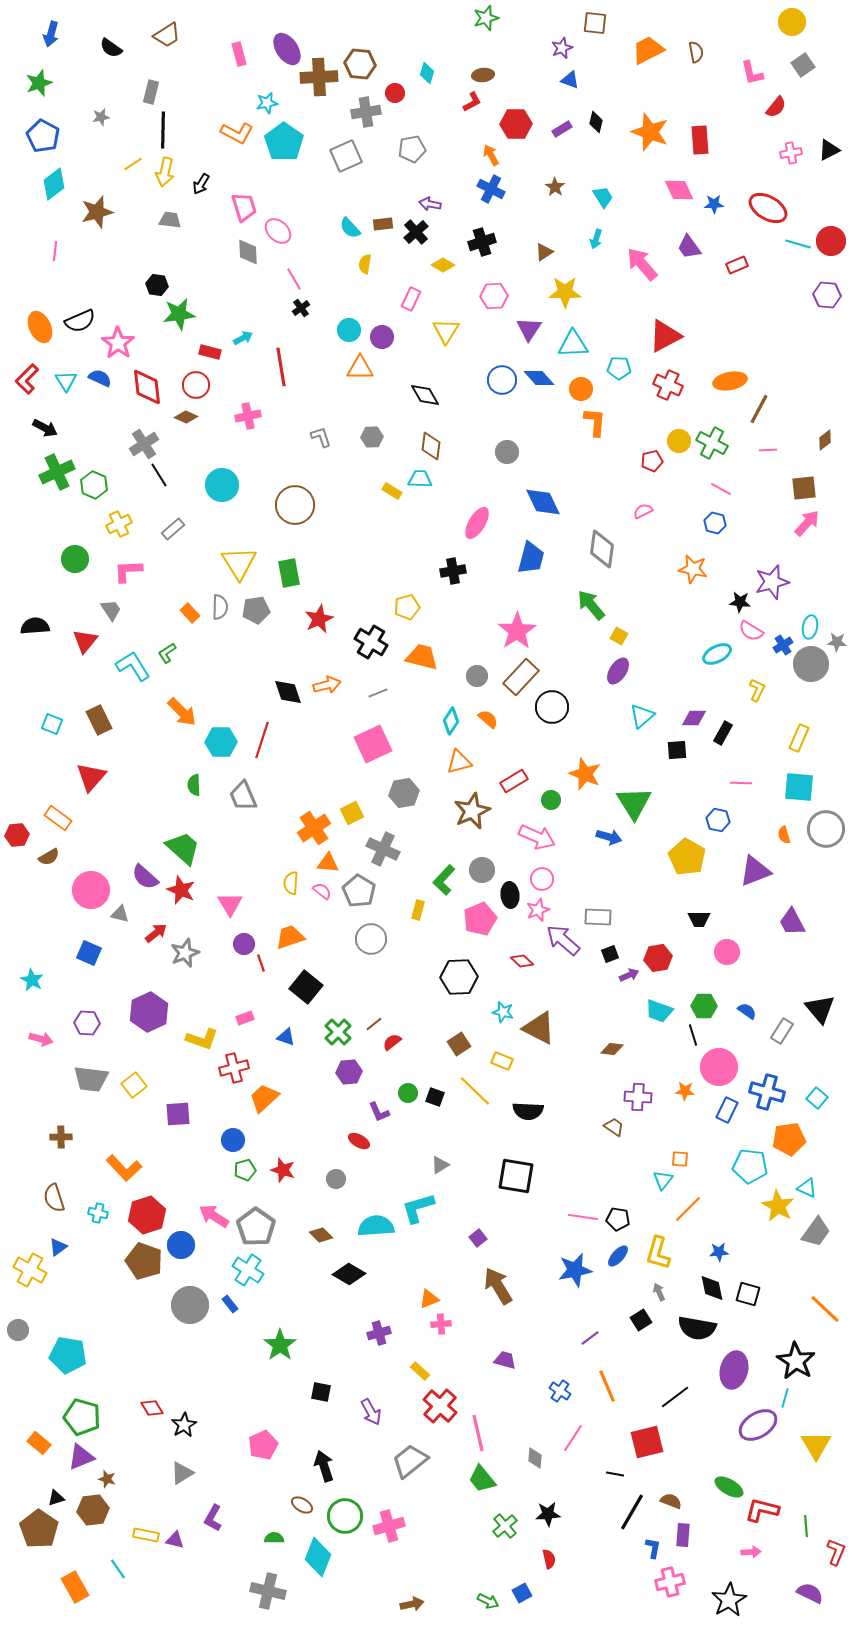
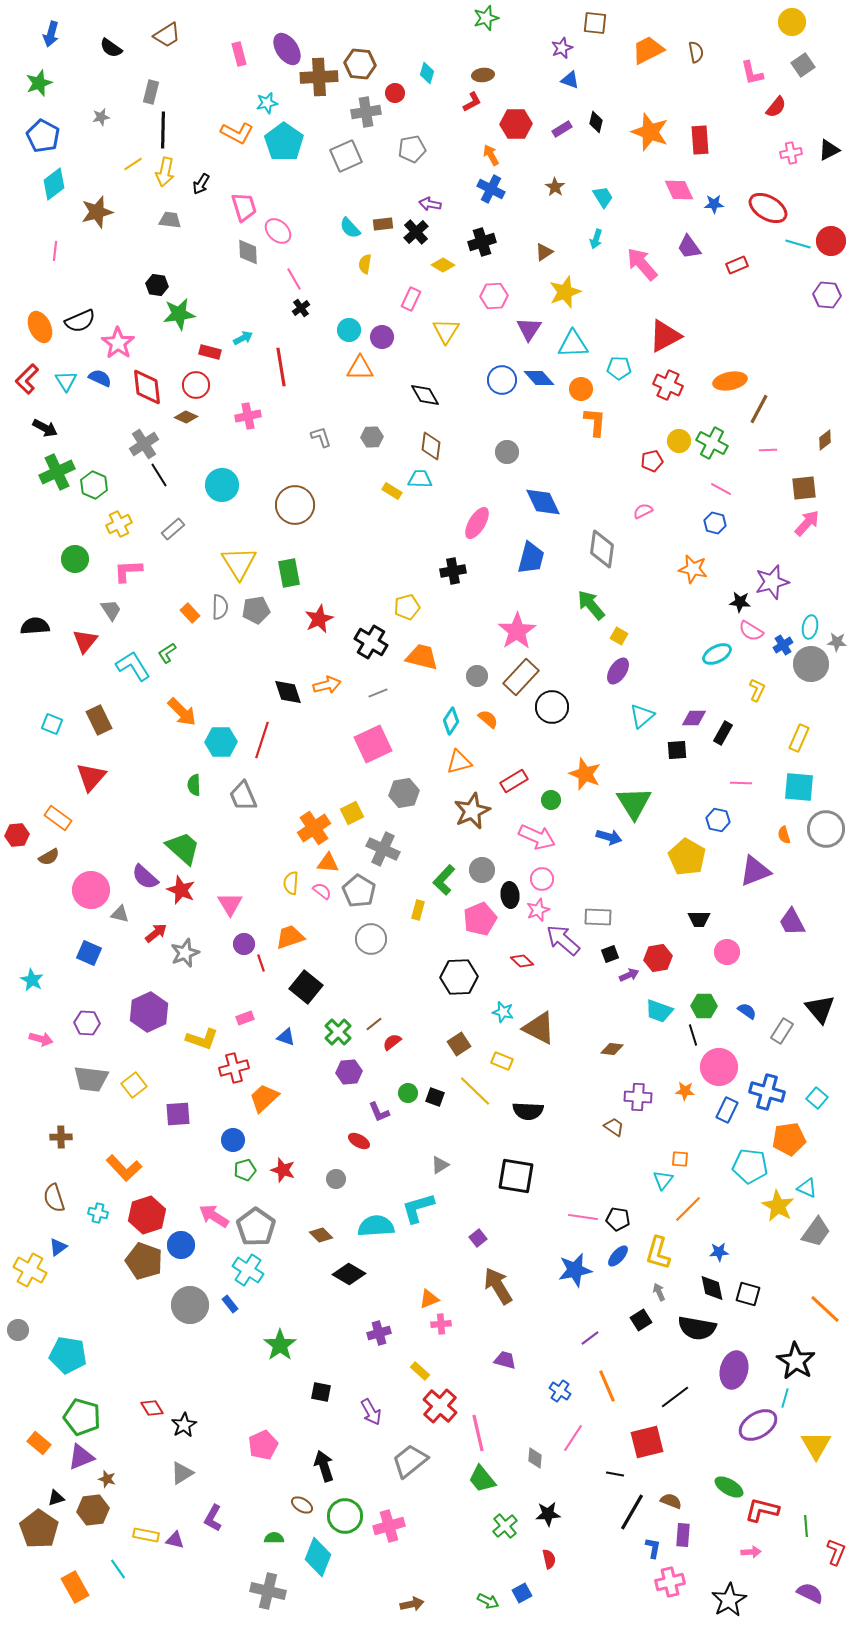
yellow star at (565, 292): rotated 20 degrees counterclockwise
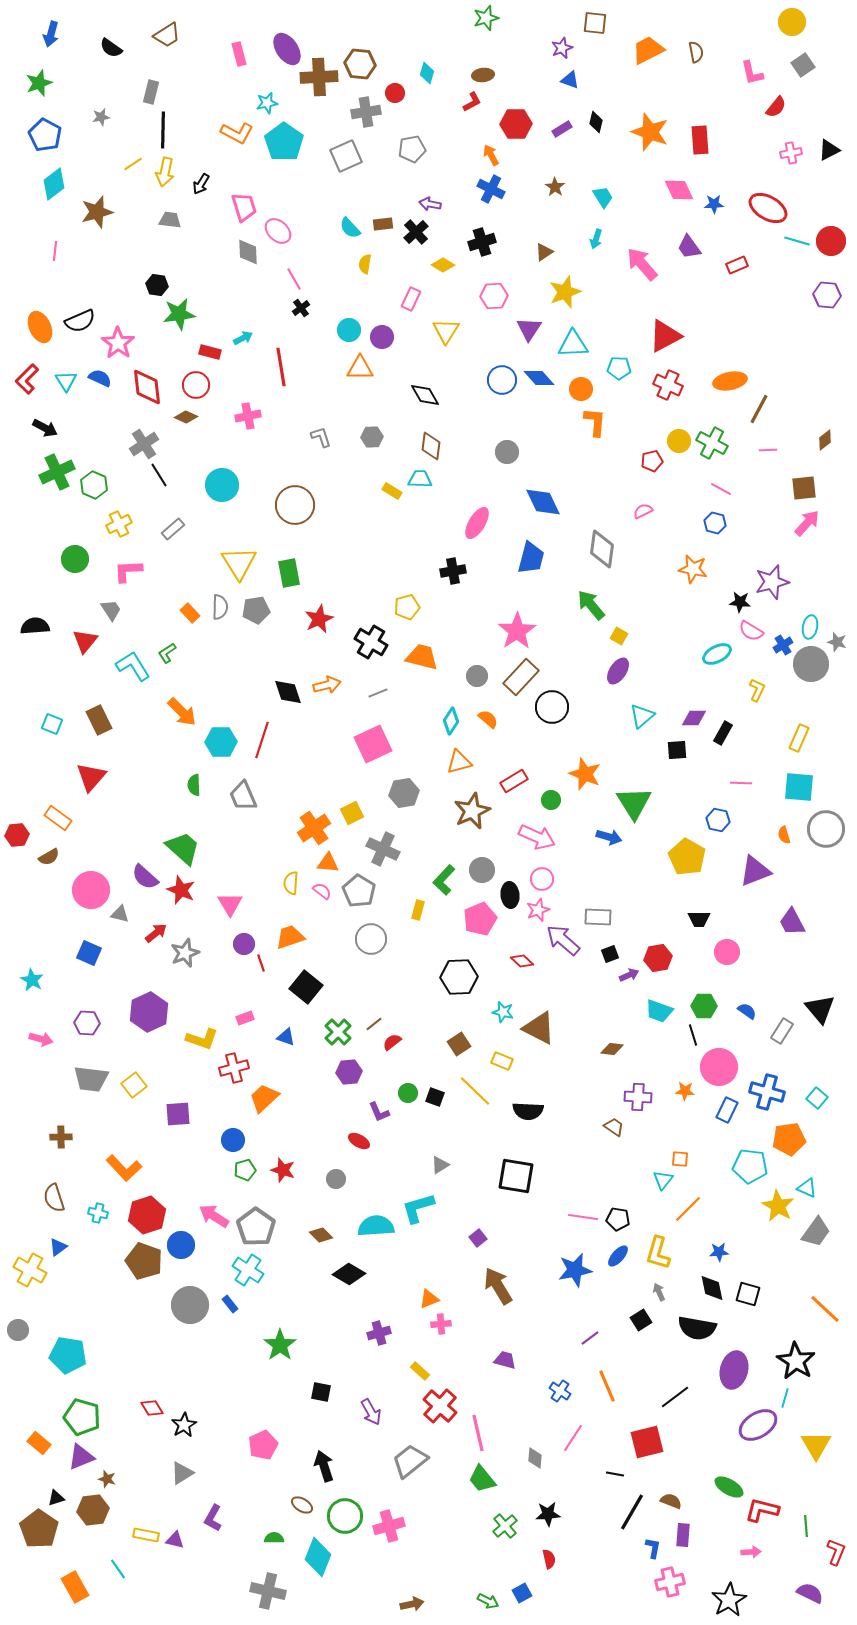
blue pentagon at (43, 136): moved 2 px right, 1 px up
cyan line at (798, 244): moved 1 px left, 3 px up
gray star at (837, 642): rotated 12 degrees clockwise
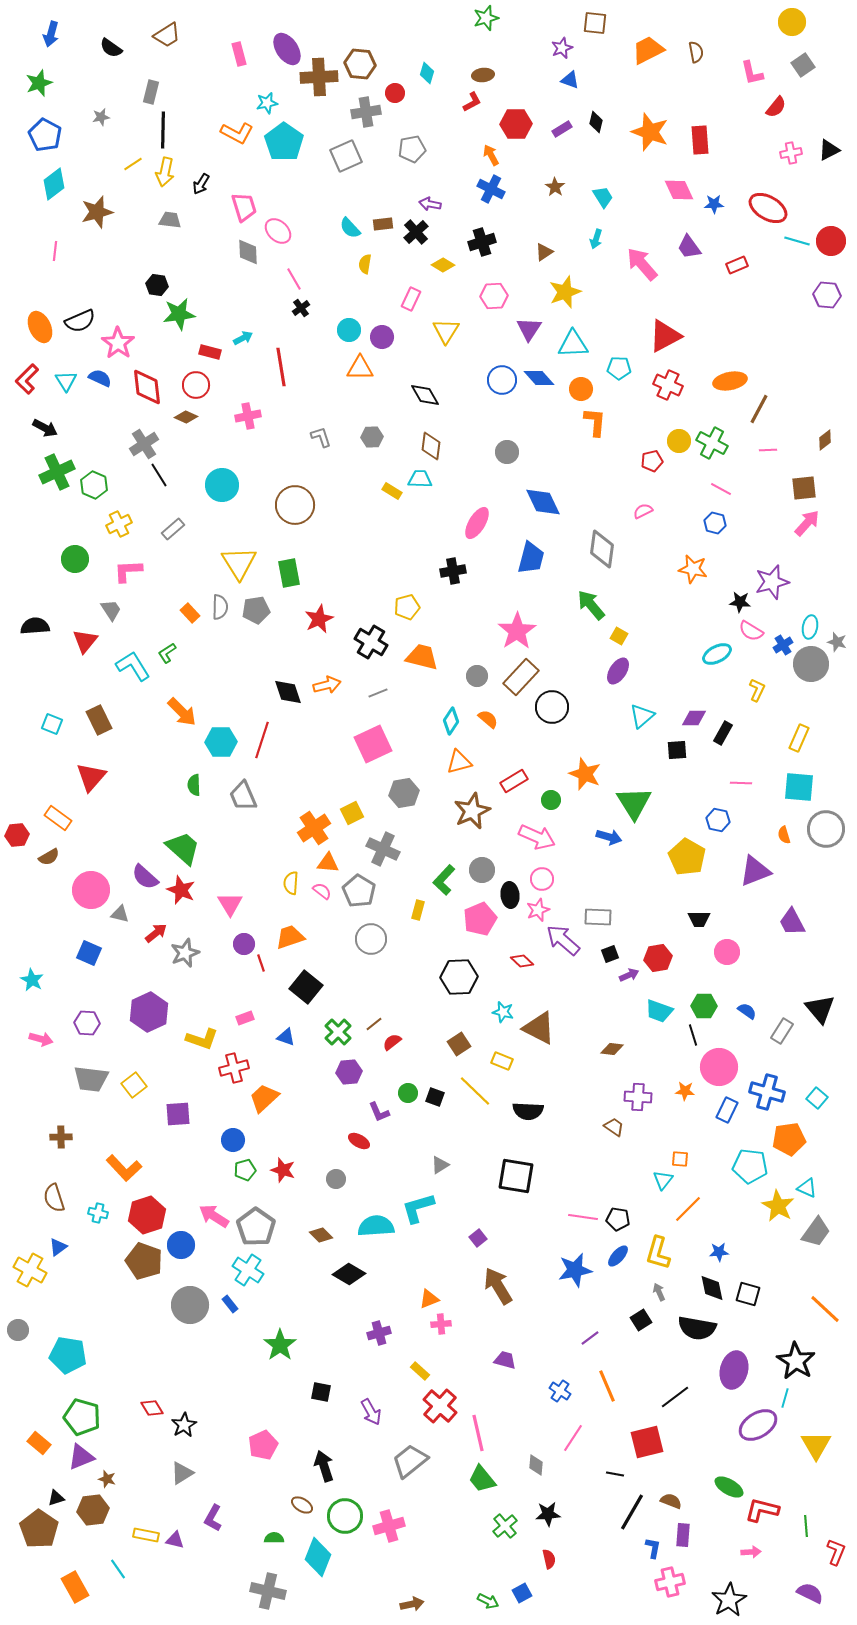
gray diamond at (535, 1458): moved 1 px right, 7 px down
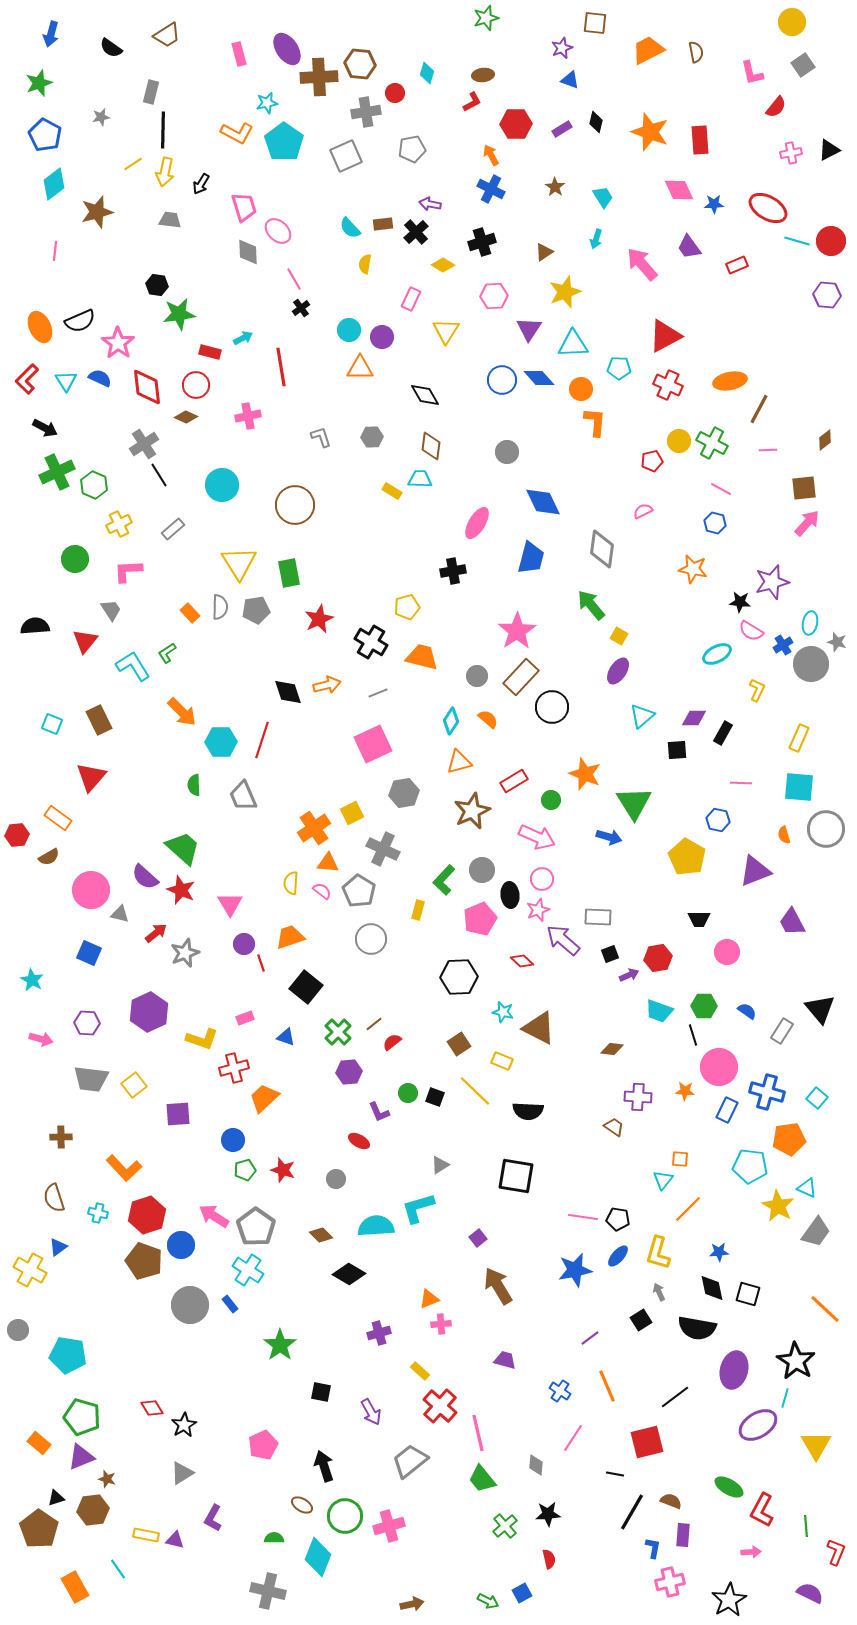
cyan ellipse at (810, 627): moved 4 px up
red L-shape at (762, 1510): rotated 76 degrees counterclockwise
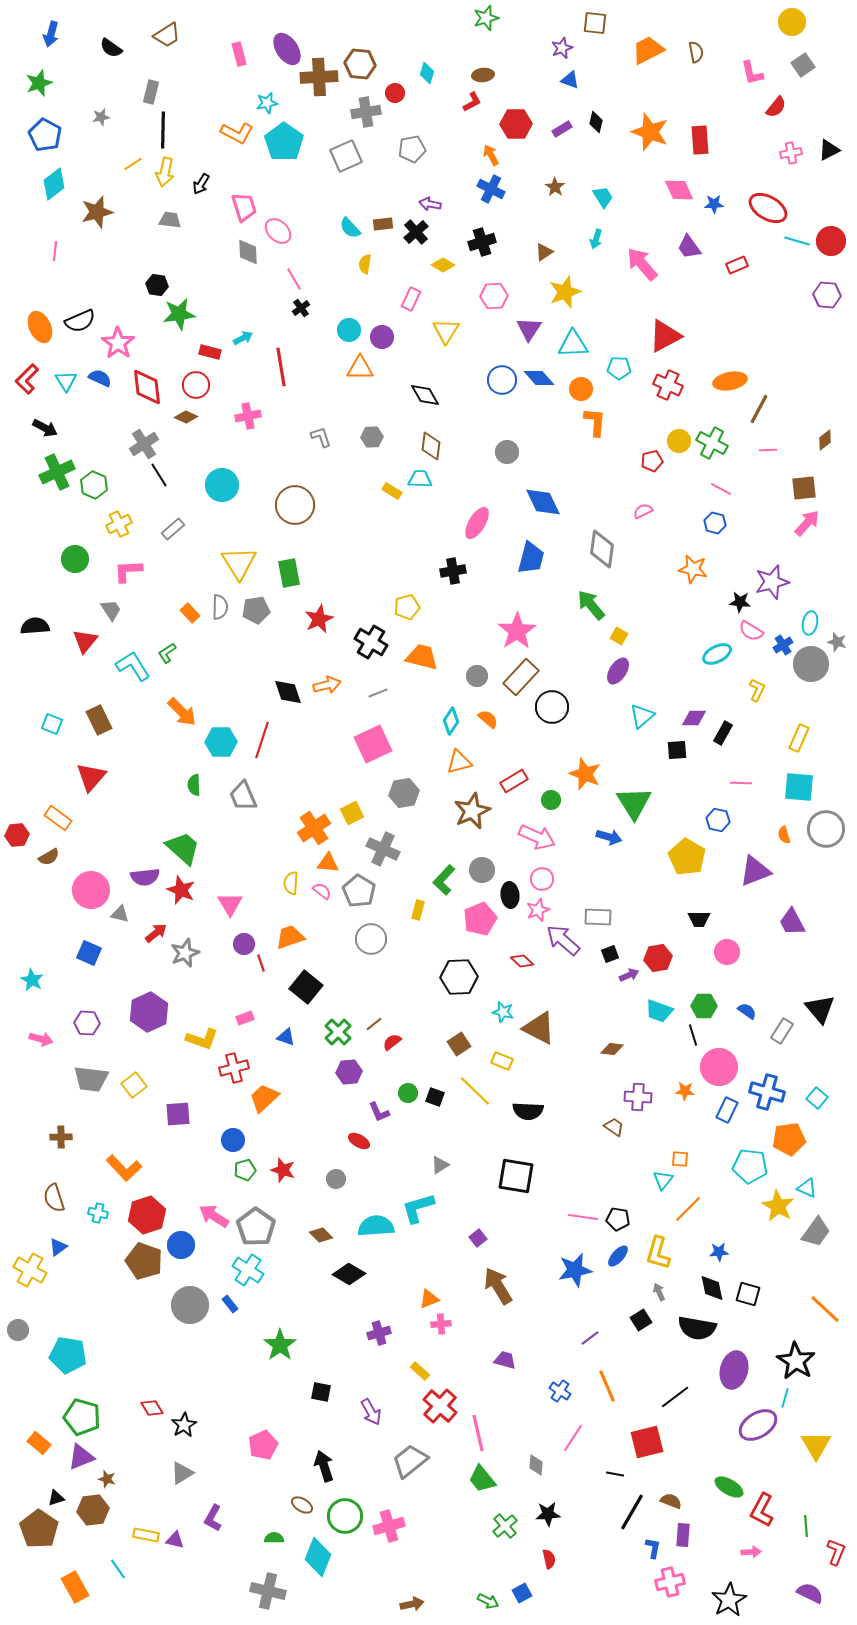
purple semicircle at (145, 877): rotated 48 degrees counterclockwise
